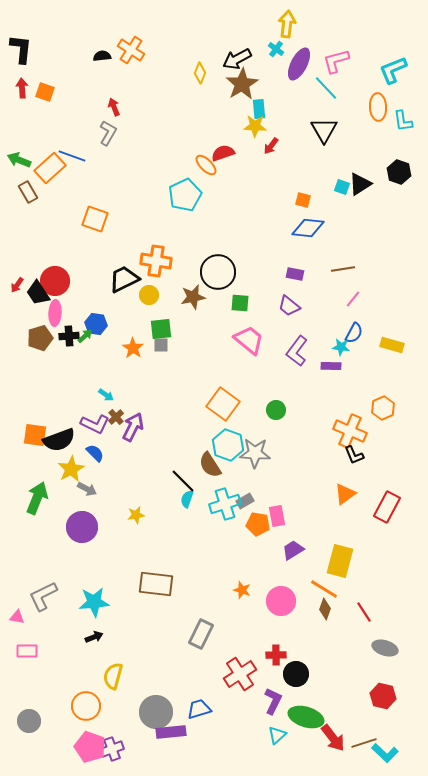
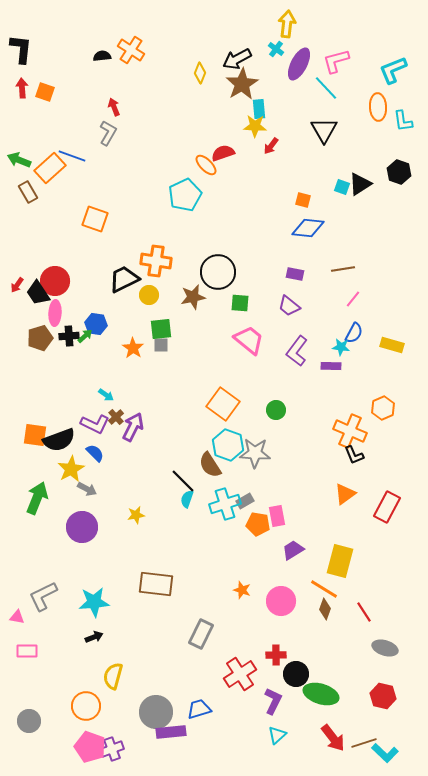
green ellipse at (306, 717): moved 15 px right, 23 px up
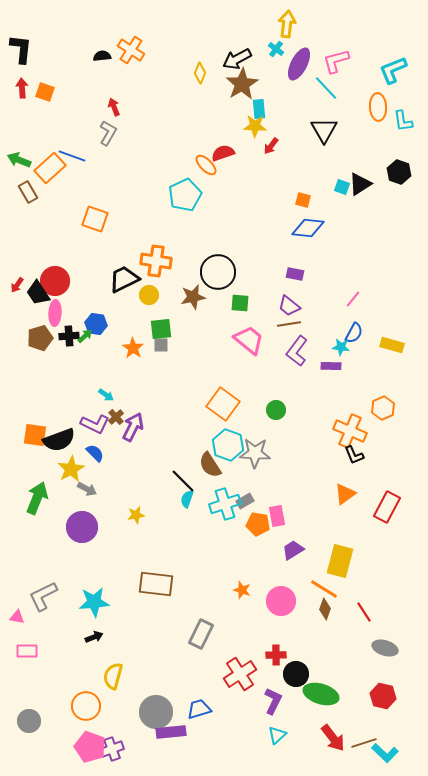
brown line at (343, 269): moved 54 px left, 55 px down
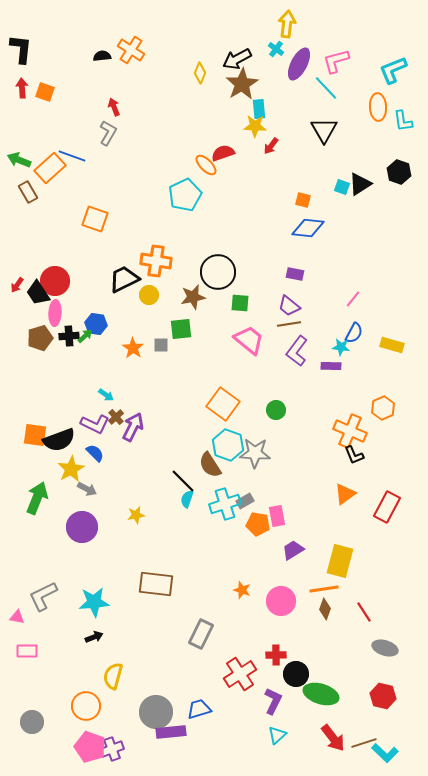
green square at (161, 329): moved 20 px right
orange line at (324, 589): rotated 40 degrees counterclockwise
gray circle at (29, 721): moved 3 px right, 1 px down
